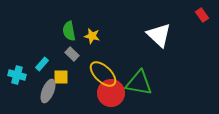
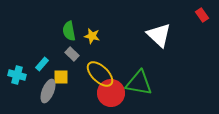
yellow ellipse: moved 3 px left
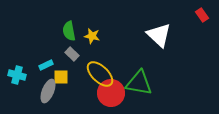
cyan rectangle: moved 4 px right, 1 px down; rotated 24 degrees clockwise
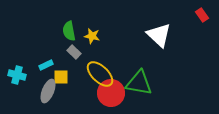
gray rectangle: moved 2 px right, 2 px up
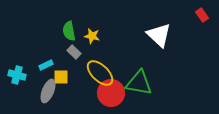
yellow ellipse: moved 1 px up
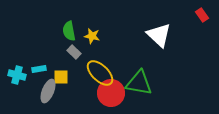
cyan rectangle: moved 7 px left, 4 px down; rotated 16 degrees clockwise
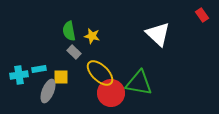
white triangle: moved 1 px left, 1 px up
cyan cross: moved 2 px right; rotated 24 degrees counterclockwise
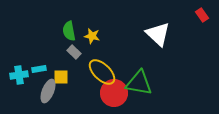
yellow ellipse: moved 2 px right, 1 px up
red circle: moved 3 px right
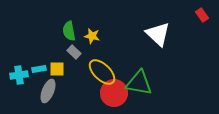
yellow square: moved 4 px left, 8 px up
